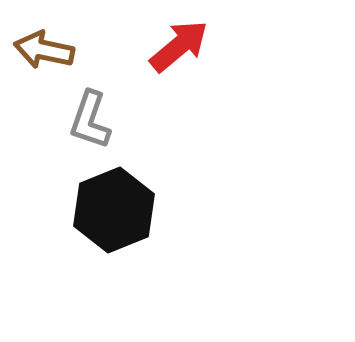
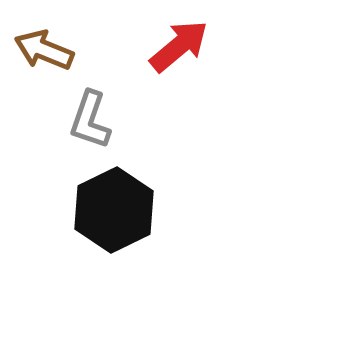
brown arrow: rotated 10 degrees clockwise
black hexagon: rotated 4 degrees counterclockwise
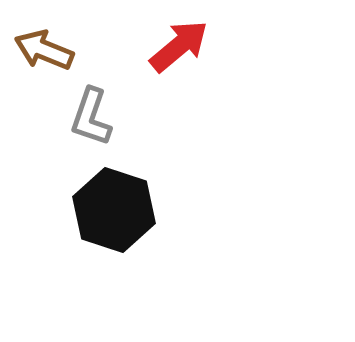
gray L-shape: moved 1 px right, 3 px up
black hexagon: rotated 16 degrees counterclockwise
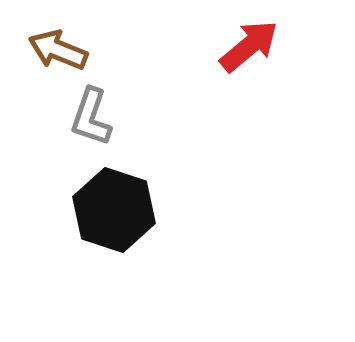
red arrow: moved 70 px right
brown arrow: moved 14 px right
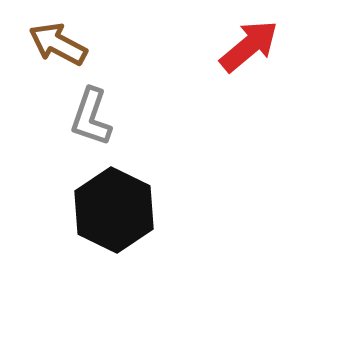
brown arrow: moved 6 px up; rotated 6 degrees clockwise
black hexagon: rotated 8 degrees clockwise
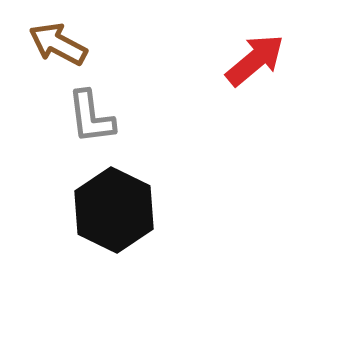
red arrow: moved 6 px right, 14 px down
gray L-shape: rotated 26 degrees counterclockwise
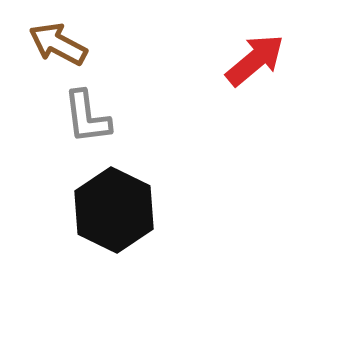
gray L-shape: moved 4 px left
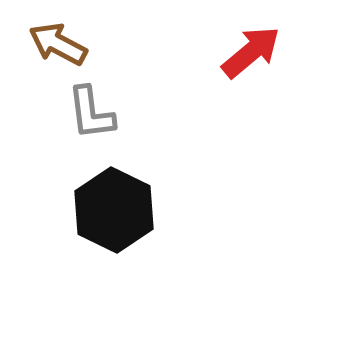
red arrow: moved 4 px left, 8 px up
gray L-shape: moved 4 px right, 4 px up
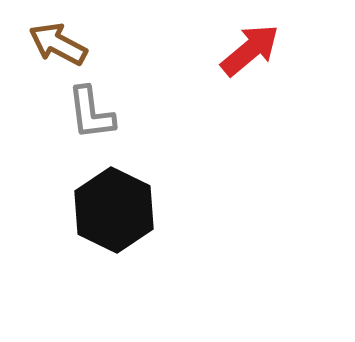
red arrow: moved 1 px left, 2 px up
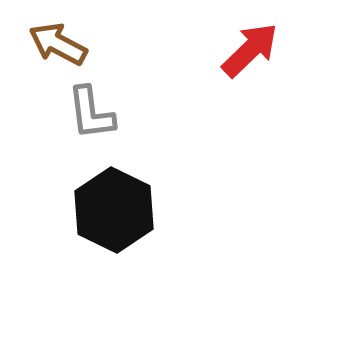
red arrow: rotated 4 degrees counterclockwise
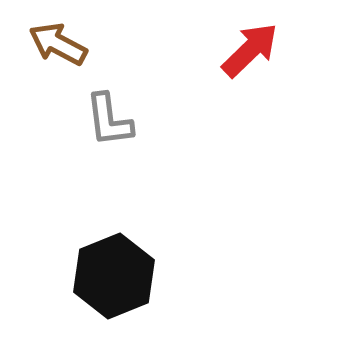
gray L-shape: moved 18 px right, 7 px down
black hexagon: moved 66 px down; rotated 12 degrees clockwise
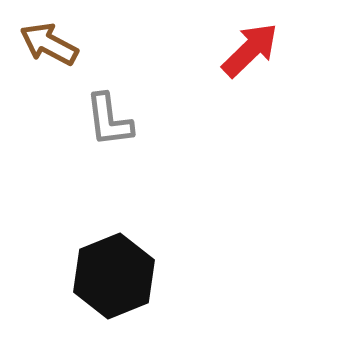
brown arrow: moved 9 px left
